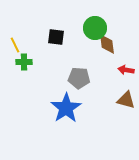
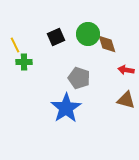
green circle: moved 7 px left, 6 px down
black square: rotated 30 degrees counterclockwise
brown diamond: rotated 10 degrees counterclockwise
gray pentagon: rotated 15 degrees clockwise
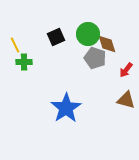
red arrow: rotated 63 degrees counterclockwise
gray pentagon: moved 16 px right, 20 px up
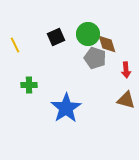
green cross: moved 5 px right, 23 px down
red arrow: rotated 42 degrees counterclockwise
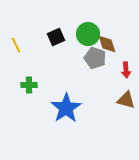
yellow line: moved 1 px right
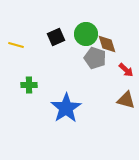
green circle: moved 2 px left
yellow line: rotated 49 degrees counterclockwise
red arrow: rotated 42 degrees counterclockwise
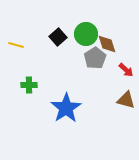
black square: moved 2 px right; rotated 18 degrees counterclockwise
gray pentagon: rotated 20 degrees clockwise
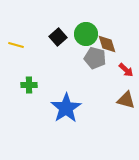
gray pentagon: rotated 25 degrees counterclockwise
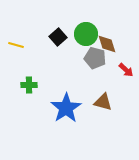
brown triangle: moved 23 px left, 2 px down
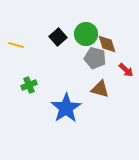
green cross: rotated 21 degrees counterclockwise
brown triangle: moved 3 px left, 13 px up
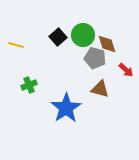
green circle: moved 3 px left, 1 px down
